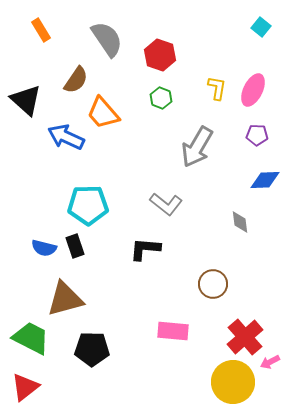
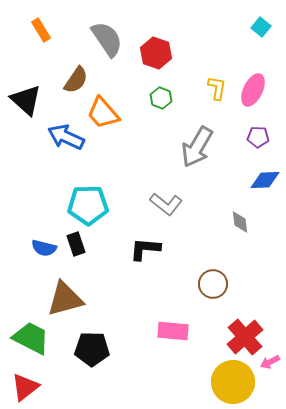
red hexagon: moved 4 px left, 2 px up
purple pentagon: moved 1 px right, 2 px down
black rectangle: moved 1 px right, 2 px up
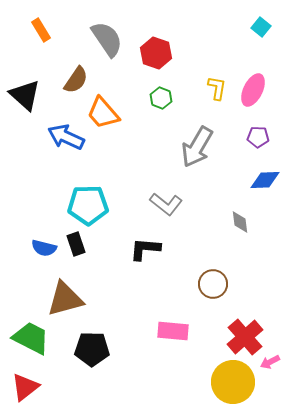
black triangle: moved 1 px left, 5 px up
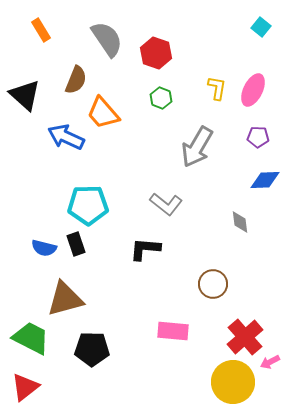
brown semicircle: rotated 12 degrees counterclockwise
